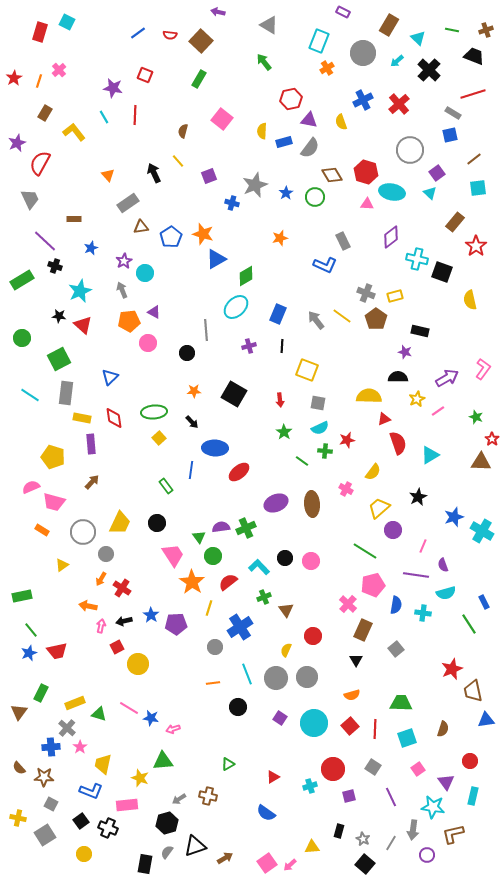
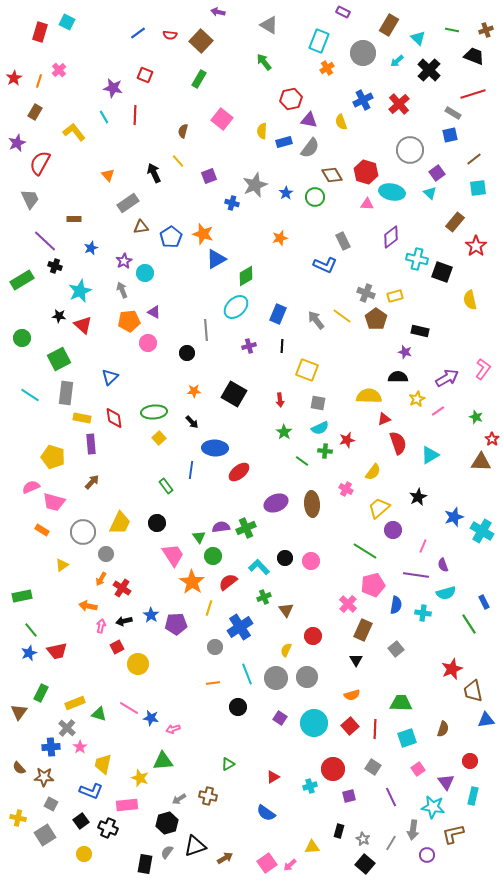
brown rectangle at (45, 113): moved 10 px left, 1 px up
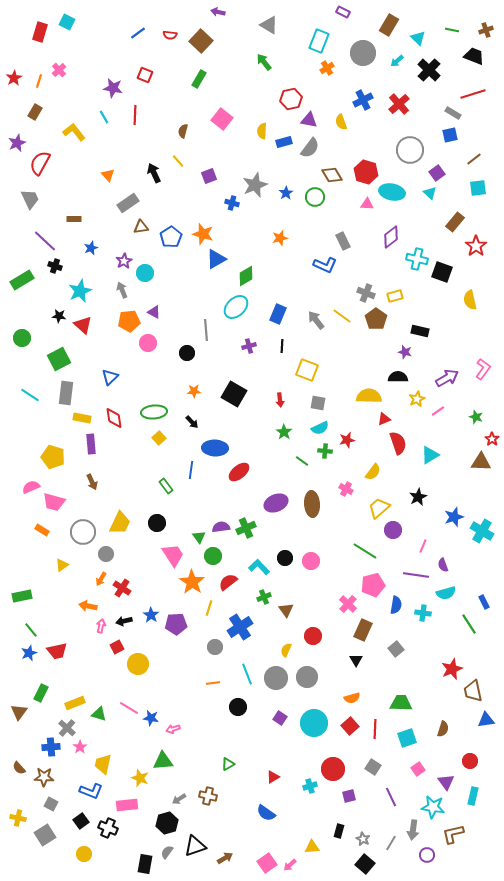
brown arrow at (92, 482): rotated 112 degrees clockwise
orange semicircle at (352, 695): moved 3 px down
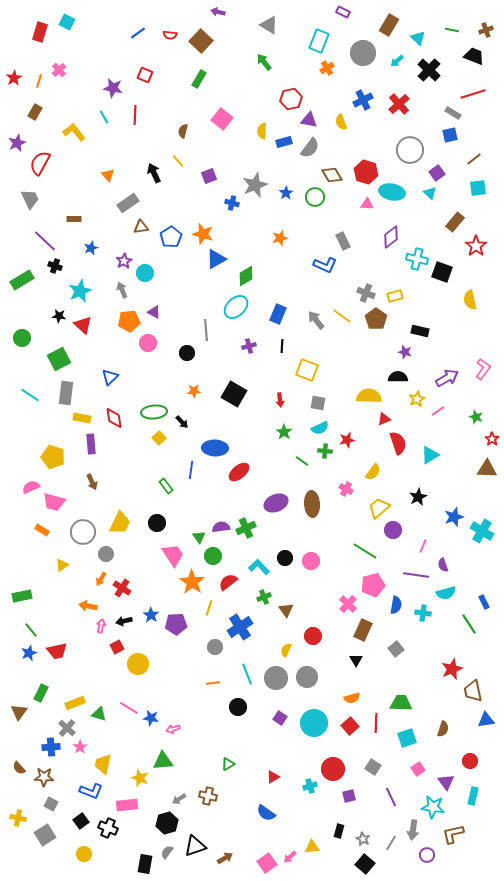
black arrow at (192, 422): moved 10 px left
brown triangle at (481, 462): moved 6 px right, 7 px down
red line at (375, 729): moved 1 px right, 6 px up
pink arrow at (290, 865): moved 8 px up
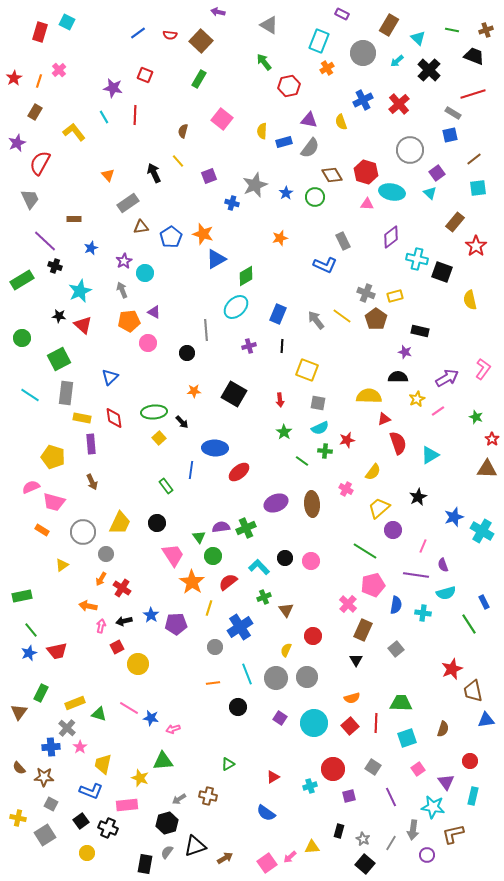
purple rectangle at (343, 12): moved 1 px left, 2 px down
red hexagon at (291, 99): moved 2 px left, 13 px up
yellow circle at (84, 854): moved 3 px right, 1 px up
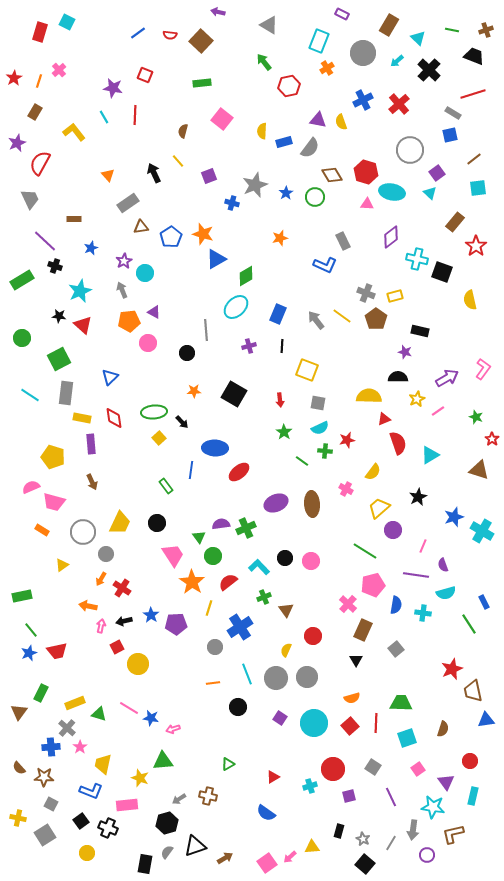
green rectangle at (199, 79): moved 3 px right, 4 px down; rotated 54 degrees clockwise
purple triangle at (309, 120): moved 9 px right
brown triangle at (487, 469): moved 8 px left, 1 px down; rotated 15 degrees clockwise
purple semicircle at (221, 527): moved 3 px up
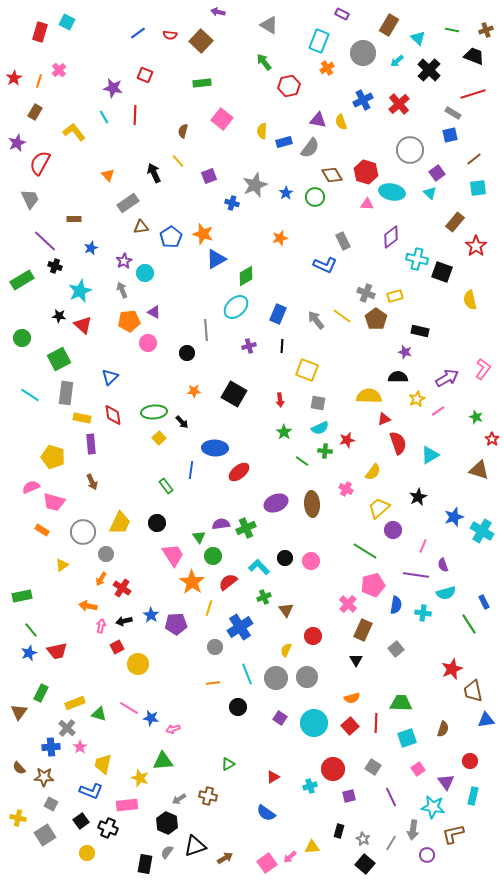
red diamond at (114, 418): moved 1 px left, 3 px up
black hexagon at (167, 823): rotated 20 degrees counterclockwise
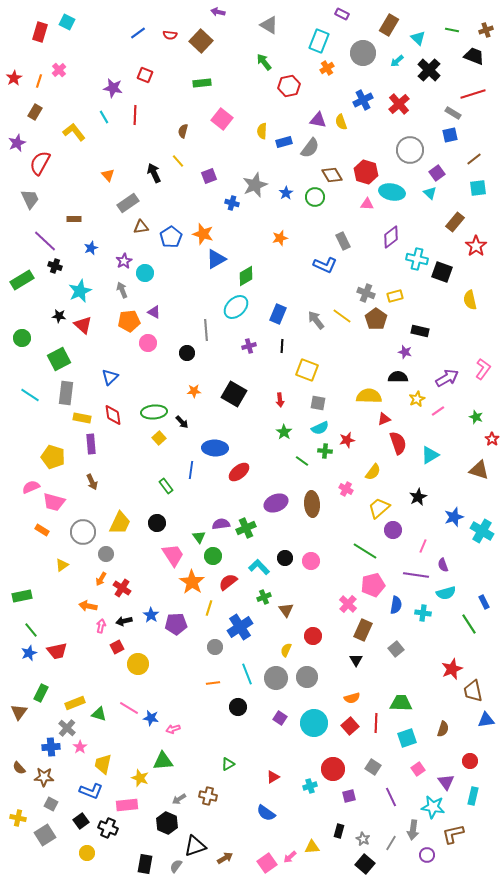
gray semicircle at (167, 852): moved 9 px right, 14 px down
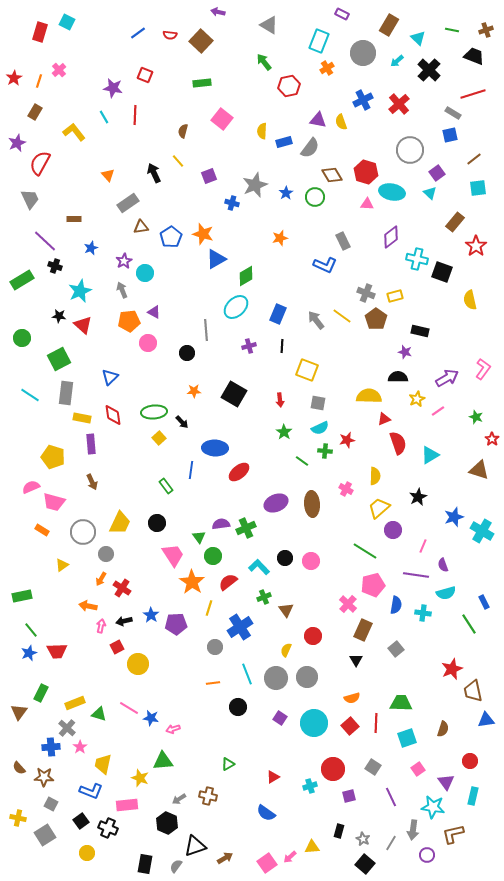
yellow semicircle at (373, 472): moved 2 px right, 4 px down; rotated 36 degrees counterclockwise
red trapezoid at (57, 651): rotated 10 degrees clockwise
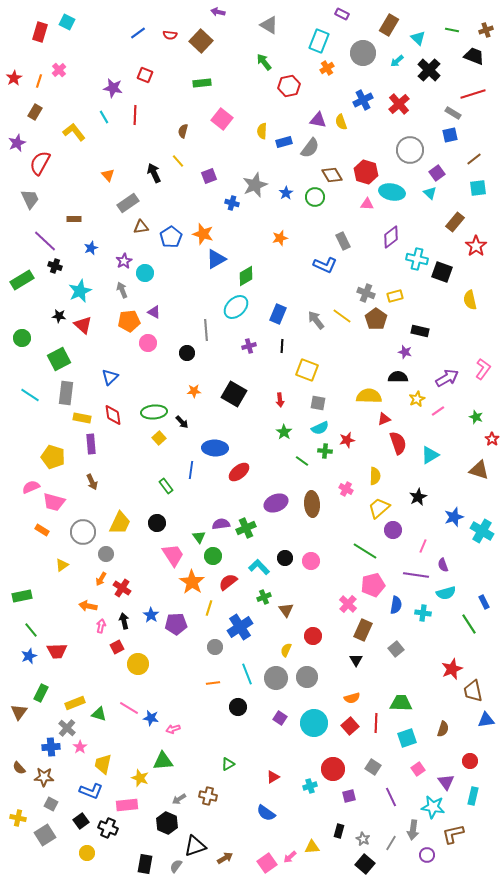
black arrow at (124, 621): rotated 91 degrees clockwise
blue star at (29, 653): moved 3 px down
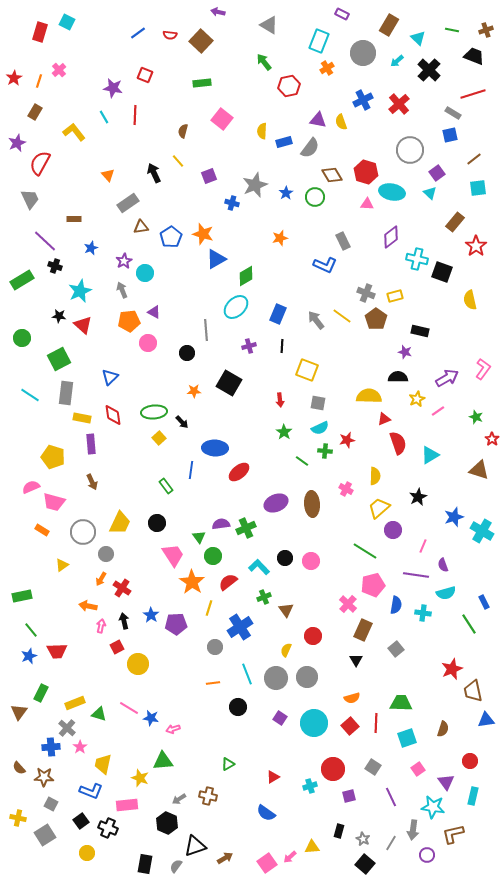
black square at (234, 394): moved 5 px left, 11 px up
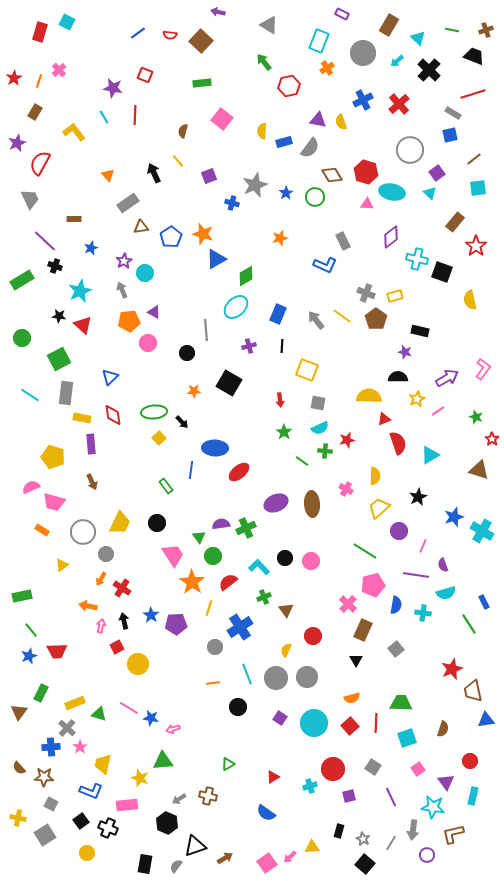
purple circle at (393, 530): moved 6 px right, 1 px down
